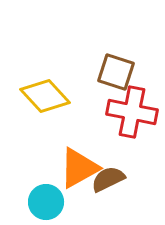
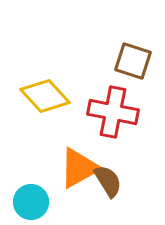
brown square: moved 17 px right, 11 px up
red cross: moved 19 px left
brown semicircle: moved 2 px down; rotated 84 degrees clockwise
cyan circle: moved 15 px left
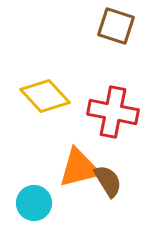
brown square: moved 17 px left, 35 px up
orange triangle: rotated 15 degrees clockwise
cyan circle: moved 3 px right, 1 px down
